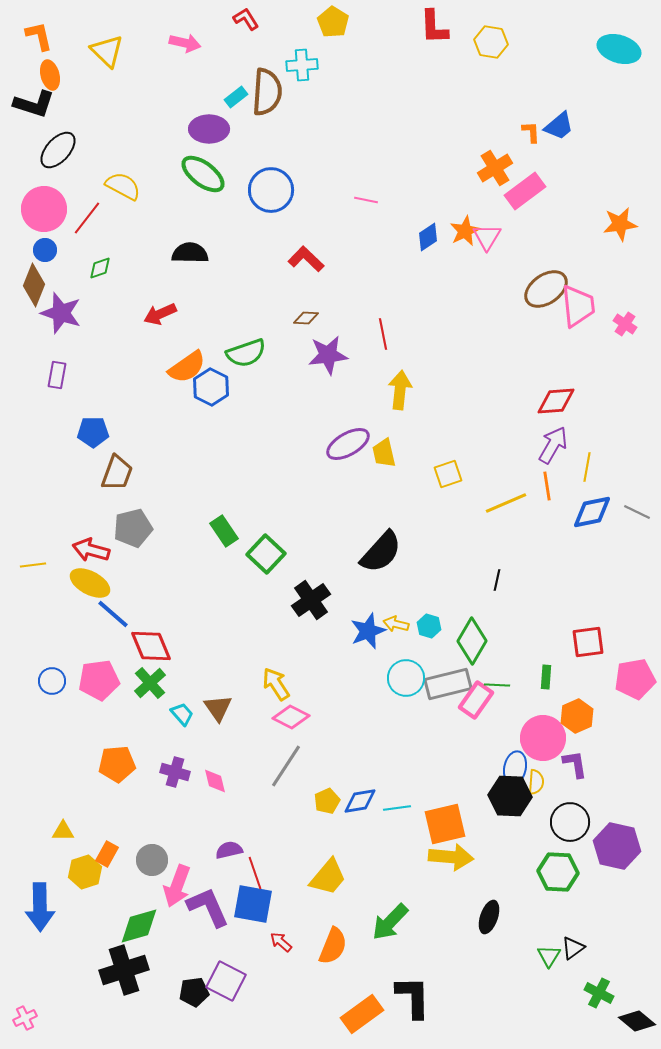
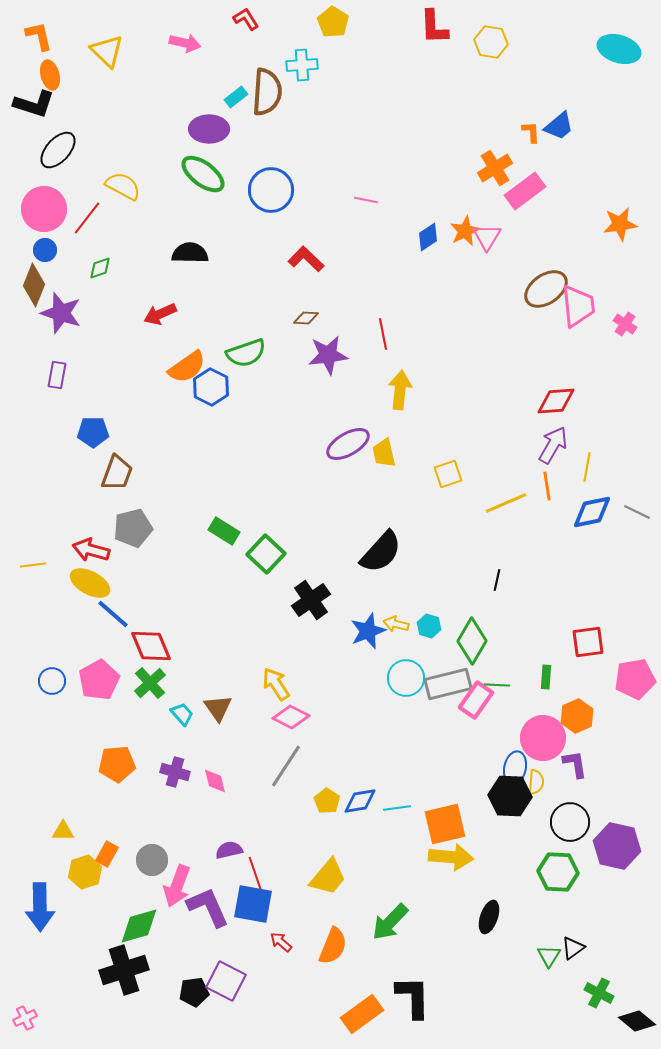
green rectangle at (224, 531): rotated 24 degrees counterclockwise
pink pentagon at (99, 680): rotated 21 degrees counterclockwise
yellow pentagon at (327, 801): rotated 15 degrees counterclockwise
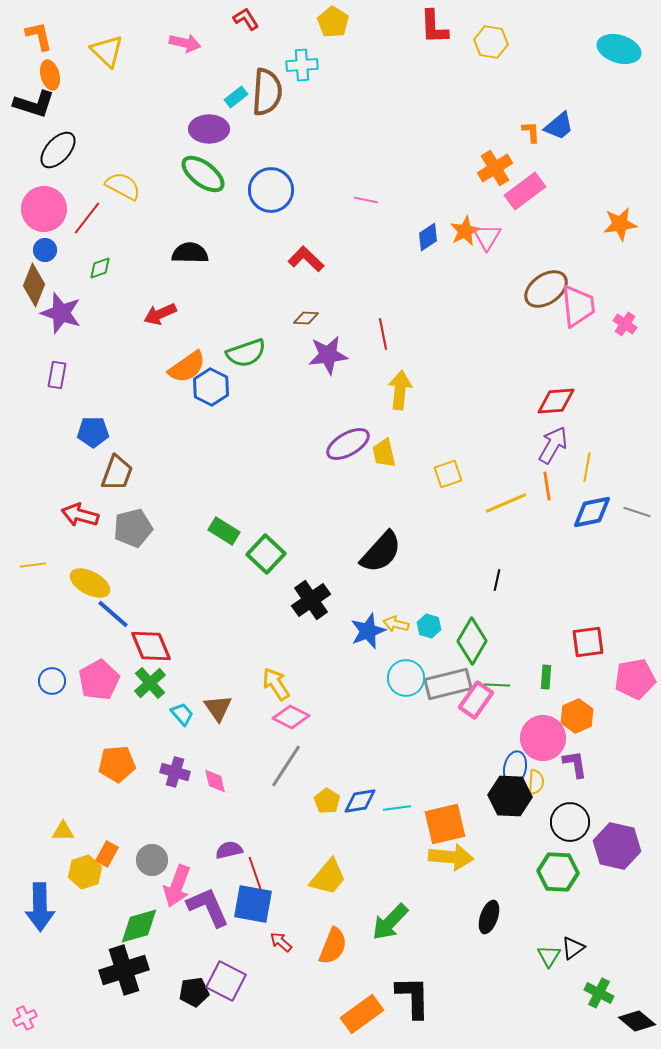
gray line at (637, 512): rotated 8 degrees counterclockwise
red arrow at (91, 550): moved 11 px left, 35 px up
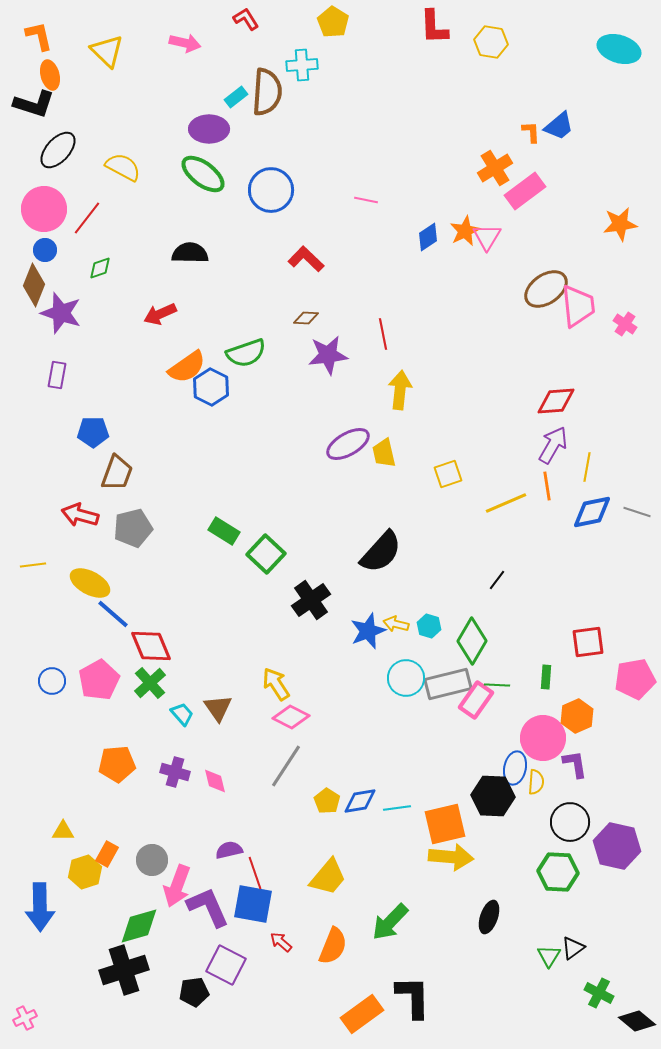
yellow semicircle at (123, 186): moved 19 px up
black line at (497, 580): rotated 25 degrees clockwise
black hexagon at (510, 796): moved 17 px left
purple square at (226, 981): moved 16 px up
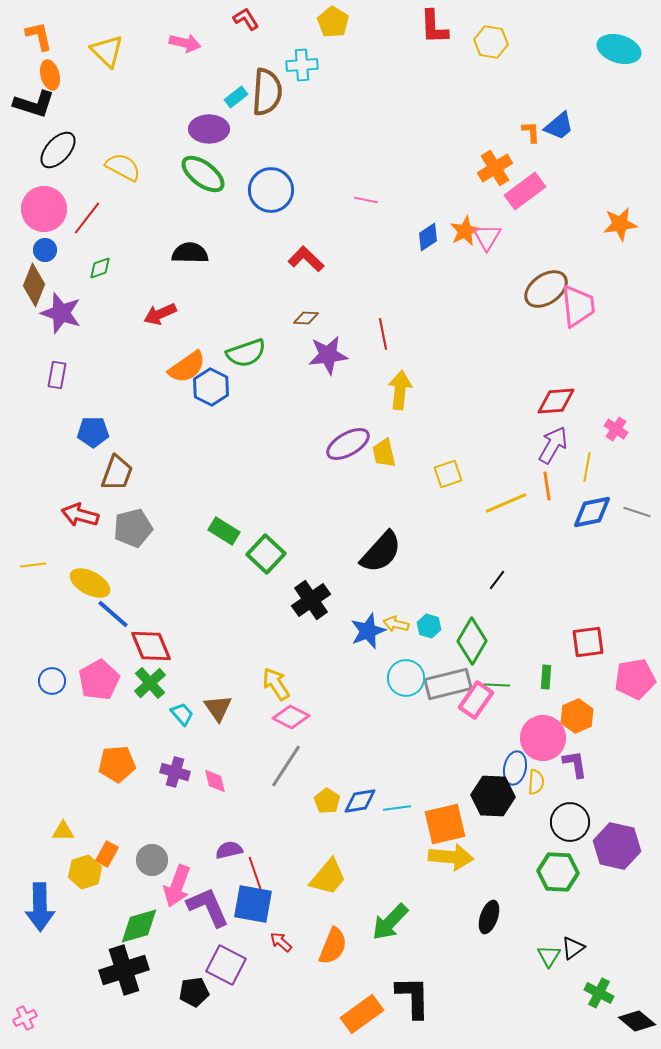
pink cross at (625, 324): moved 9 px left, 105 px down
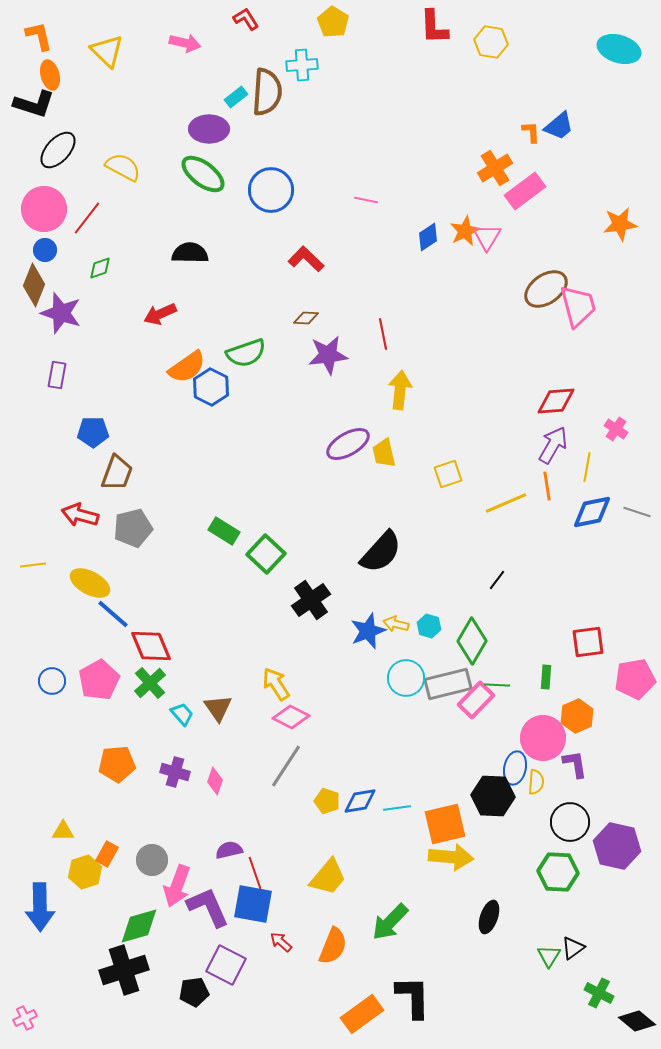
pink trapezoid at (578, 306): rotated 9 degrees counterclockwise
pink rectangle at (476, 700): rotated 9 degrees clockwise
pink diamond at (215, 781): rotated 32 degrees clockwise
yellow pentagon at (327, 801): rotated 15 degrees counterclockwise
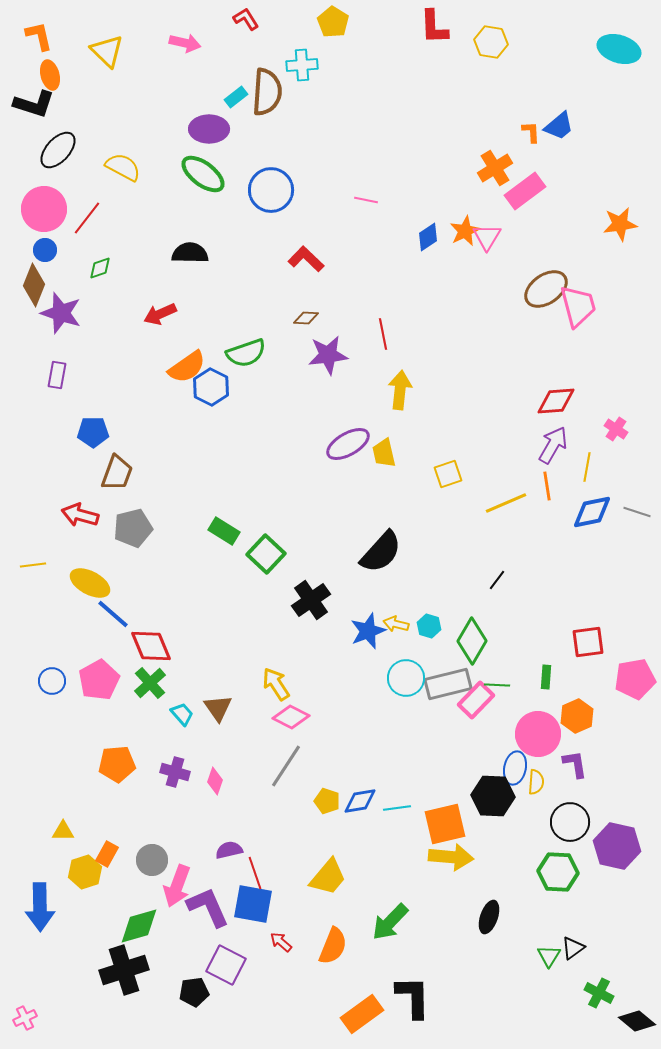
pink circle at (543, 738): moved 5 px left, 4 px up
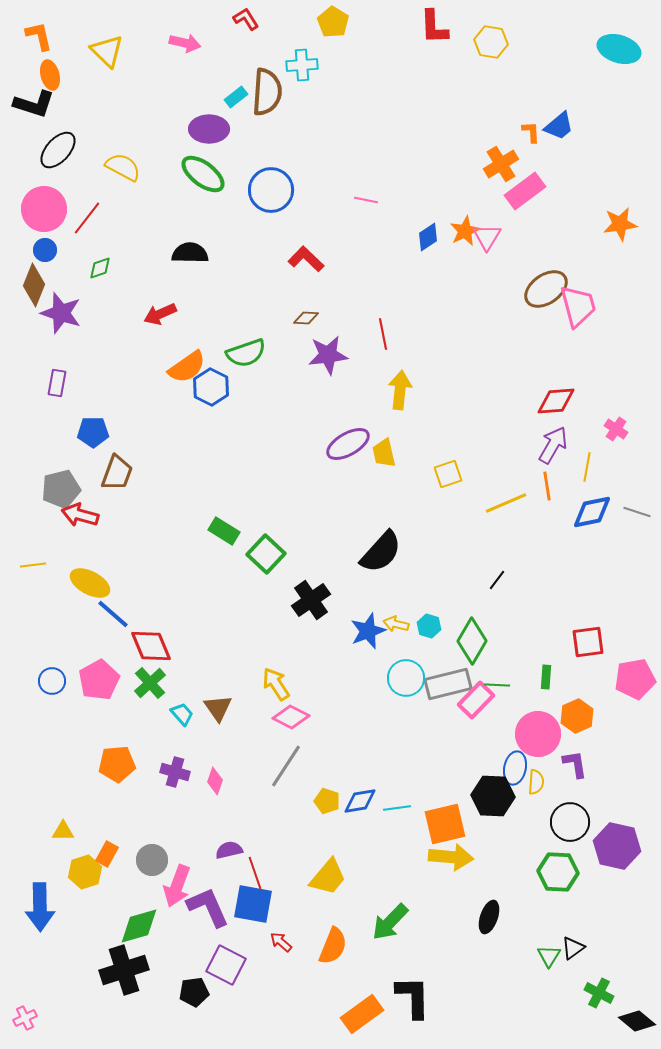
orange cross at (495, 168): moved 6 px right, 4 px up
purple rectangle at (57, 375): moved 8 px down
gray pentagon at (133, 528): moved 72 px left, 39 px up
